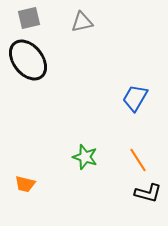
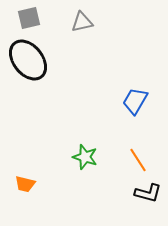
blue trapezoid: moved 3 px down
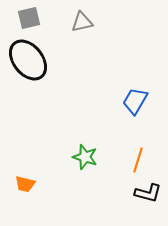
orange line: rotated 50 degrees clockwise
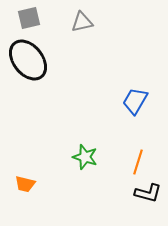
orange line: moved 2 px down
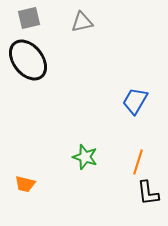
black L-shape: rotated 68 degrees clockwise
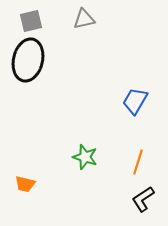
gray square: moved 2 px right, 3 px down
gray triangle: moved 2 px right, 3 px up
black ellipse: rotated 51 degrees clockwise
black L-shape: moved 5 px left, 6 px down; rotated 64 degrees clockwise
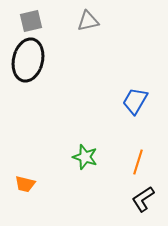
gray triangle: moved 4 px right, 2 px down
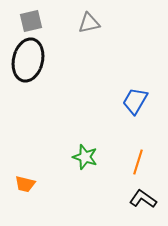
gray triangle: moved 1 px right, 2 px down
black L-shape: rotated 68 degrees clockwise
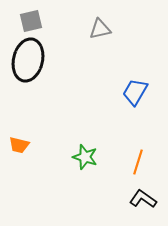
gray triangle: moved 11 px right, 6 px down
blue trapezoid: moved 9 px up
orange trapezoid: moved 6 px left, 39 px up
